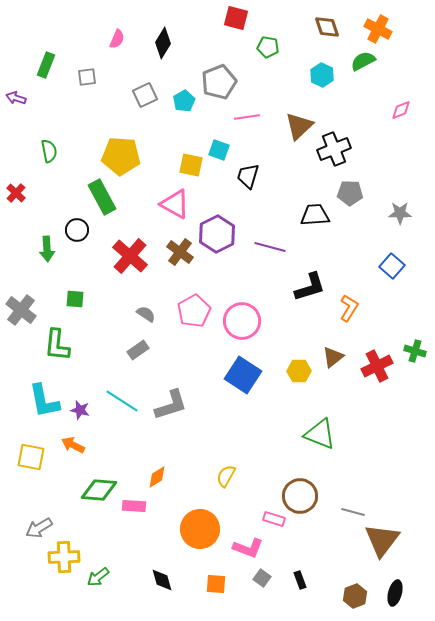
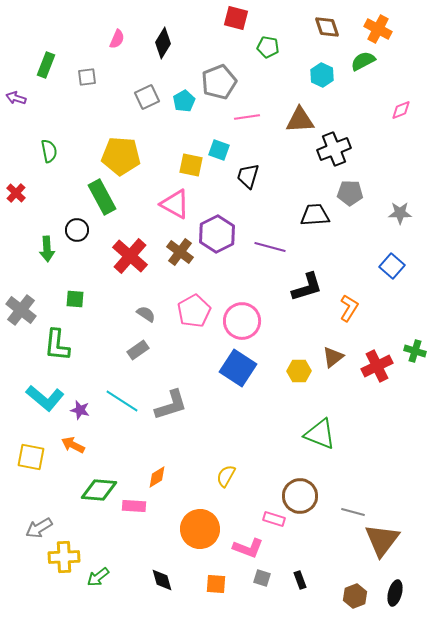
gray square at (145, 95): moved 2 px right, 2 px down
brown triangle at (299, 126): moved 1 px right, 6 px up; rotated 40 degrees clockwise
black L-shape at (310, 287): moved 3 px left
blue square at (243, 375): moved 5 px left, 7 px up
cyan L-shape at (44, 401): moved 1 px right, 3 px up; rotated 39 degrees counterclockwise
gray square at (262, 578): rotated 18 degrees counterclockwise
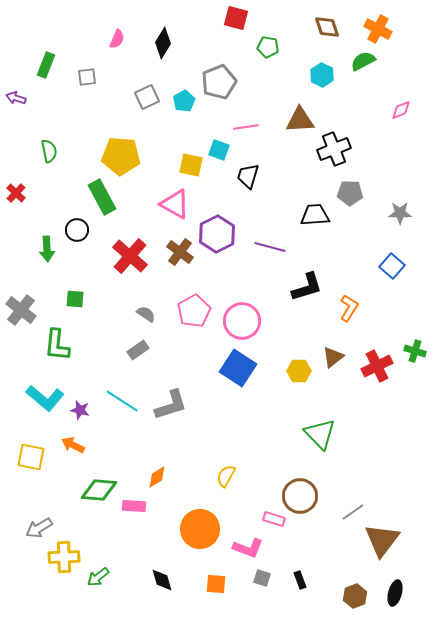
pink line at (247, 117): moved 1 px left, 10 px down
green triangle at (320, 434): rotated 24 degrees clockwise
gray line at (353, 512): rotated 50 degrees counterclockwise
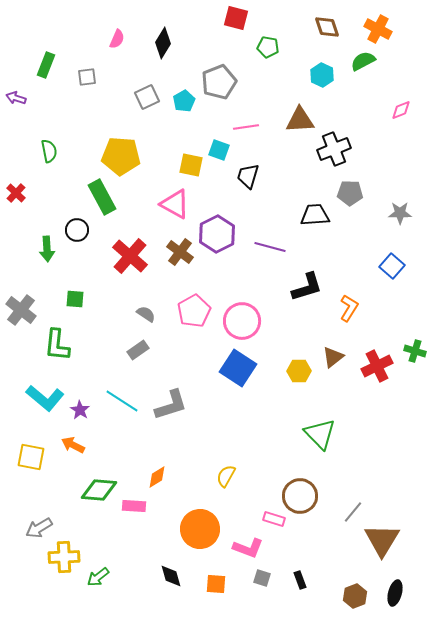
purple star at (80, 410): rotated 18 degrees clockwise
gray line at (353, 512): rotated 15 degrees counterclockwise
brown triangle at (382, 540): rotated 6 degrees counterclockwise
black diamond at (162, 580): moved 9 px right, 4 px up
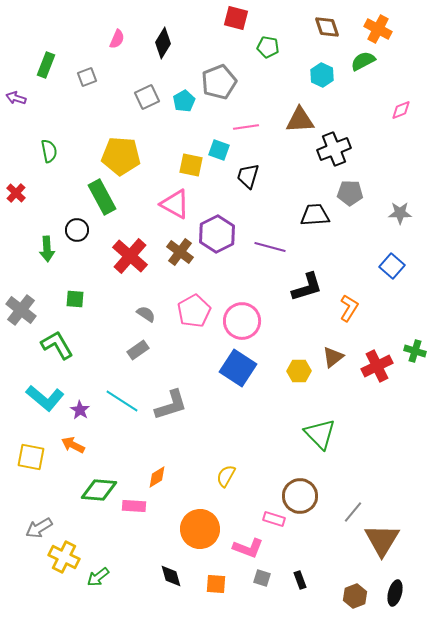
gray square at (87, 77): rotated 12 degrees counterclockwise
green L-shape at (57, 345): rotated 144 degrees clockwise
yellow cross at (64, 557): rotated 28 degrees clockwise
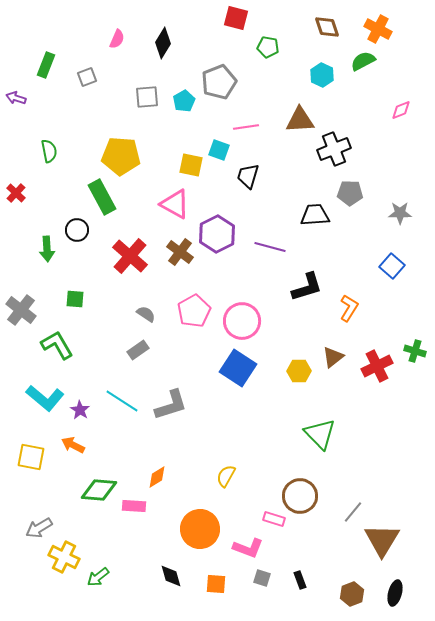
gray square at (147, 97): rotated 20 degrees clockwise
brown hexagon at (355, 596): moved 3 px left, 2 px up
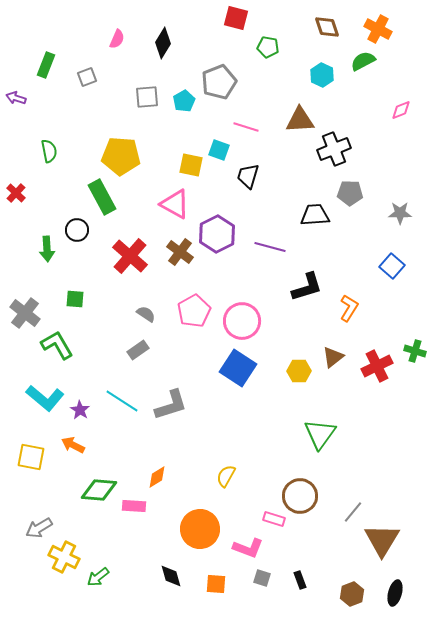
pink line at (246, 127): rotated 25 degrees clockwise
gray cross at (21, 310): moved 4 px right, 3 px down
green triangle at (320, 434): rotated 20 degrees clockwise
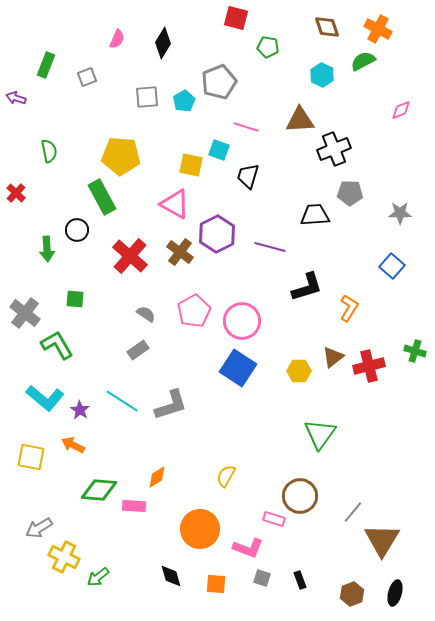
red cross at (377, 366): moved 8 px left; rotated 12 degrees clockwise
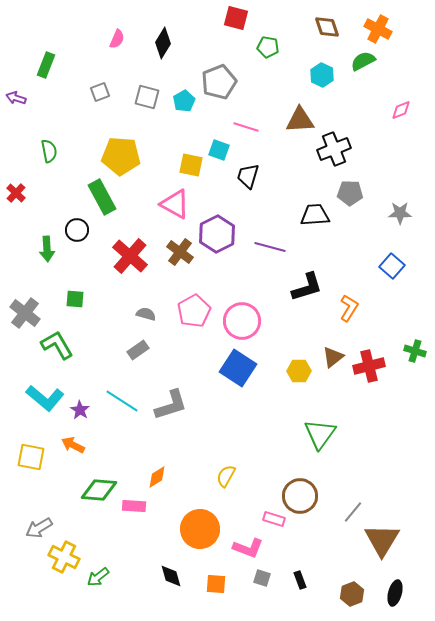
gray square at (87, 77): moved 13 px right, 15 px down
gray square at (147, 97): rotated 20 degrees clockwise
gray semicircle at (146, 314): rotated 18 degrees counterclockwise
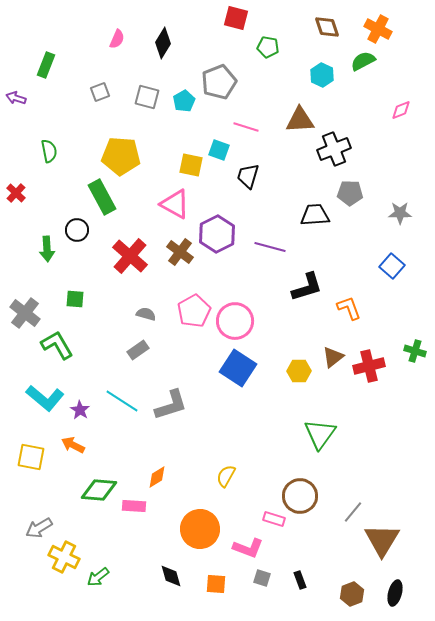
orange L-shape at (349, 308): rotated 52 degrees counterclockwise
pink circle at (242, 321): moved 7 px left
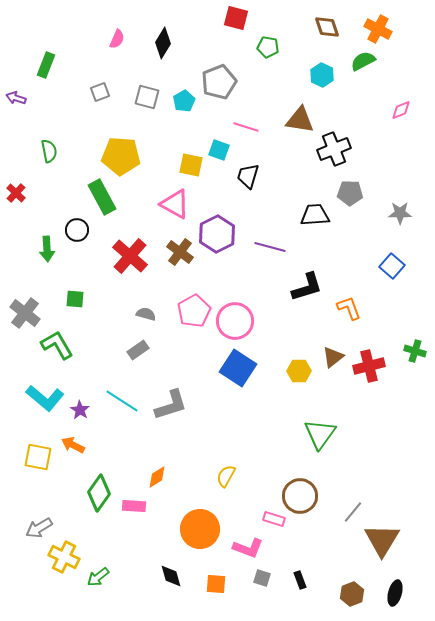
brown triangle at (300, 120): rotated 12 degrees clockwise
yellow square at (31, 457): moved 7 px right
green diamond at (99, 490): moved 3 px down; rotated 60 degrees counterclockwise
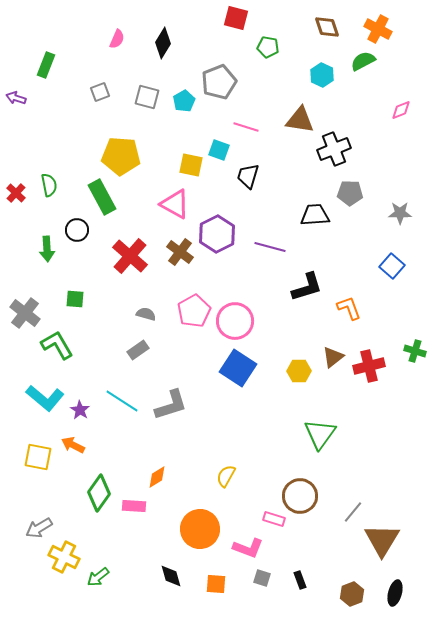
green semicircle at (49, 151): moved 34 px down
